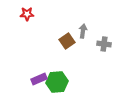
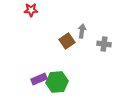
red star: moved 4 px right, 4 px up
gray arrow: moved 1 px left
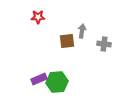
red star: moved 7 px right, 7 px down
brown square: rotated 28 degrees clockwise
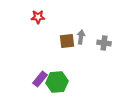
gray arrow: moved 1 px left, 6 px down
gray cross: moved 1 px up
purple rectangle: moved 1 px right; rotated 28 degrees counterclockwise
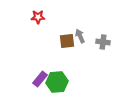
gray arrow: moved 1 px left, 1 px up; rotated 32 degrees counterclockwise
gray cross: moved 1 px left, 1 px up
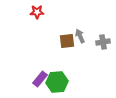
red star: moved 1 px left, 5 px up
gray cross: rotated 16 degrees counterclockwise
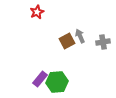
red star: rotated 24 degrees counterclockwise
brown square: rotated 21 degrees counterclockwise
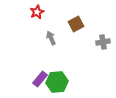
gray arrow: moved 29 px left, 2 px down
brown square: moved 9 px right, 17 px up
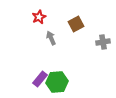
red star: moved 2 px right, 5 px down
